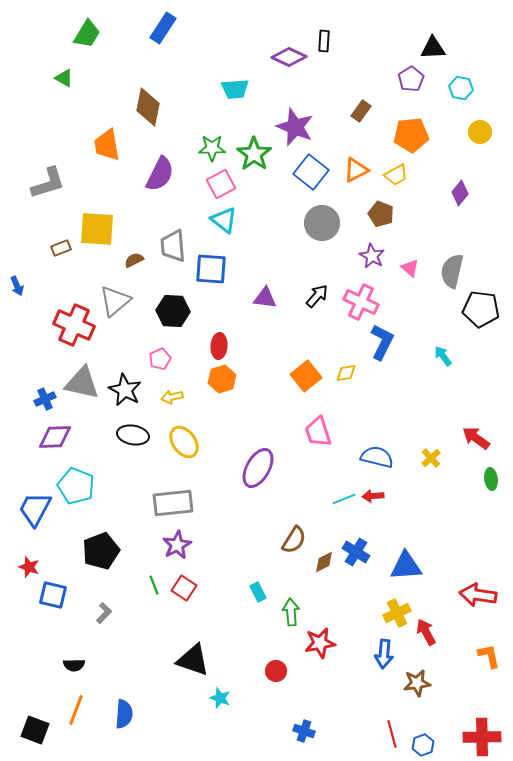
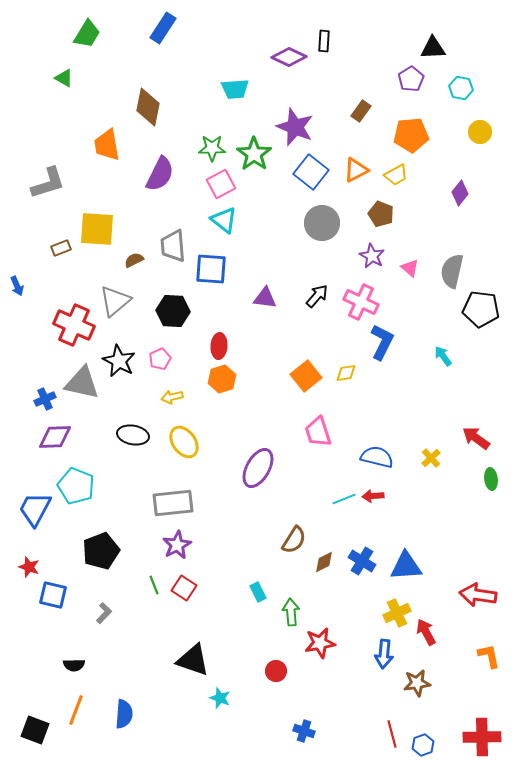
black star at (125, 390): moved 6 px left, 29 px up
blue cross at (356, 552): moved 6 px right, 9 px down
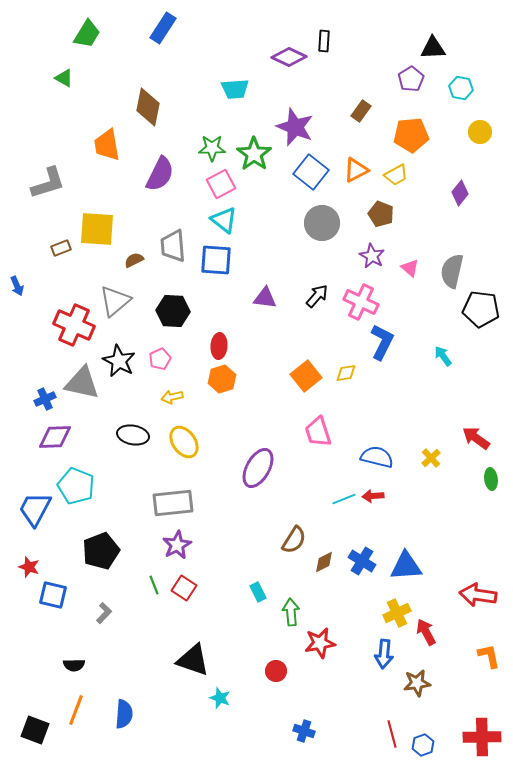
blue square at (211, 269): moved 5 px right, 9 px up
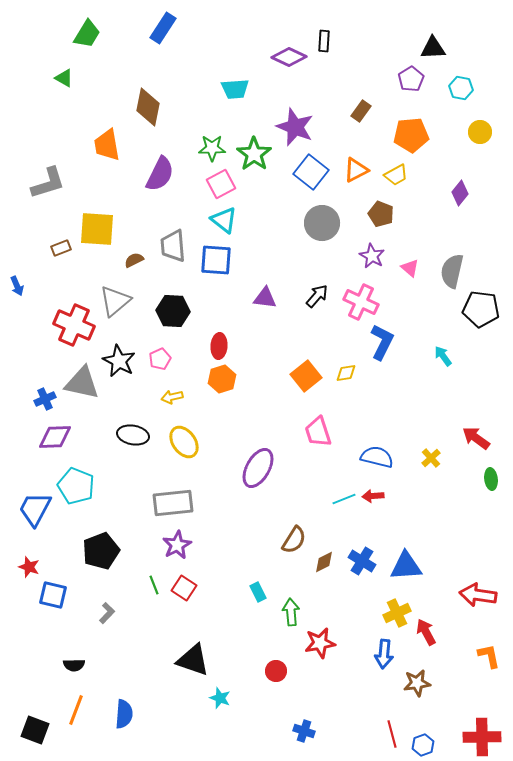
gray L-shape at (104, 613): moved 3 px right
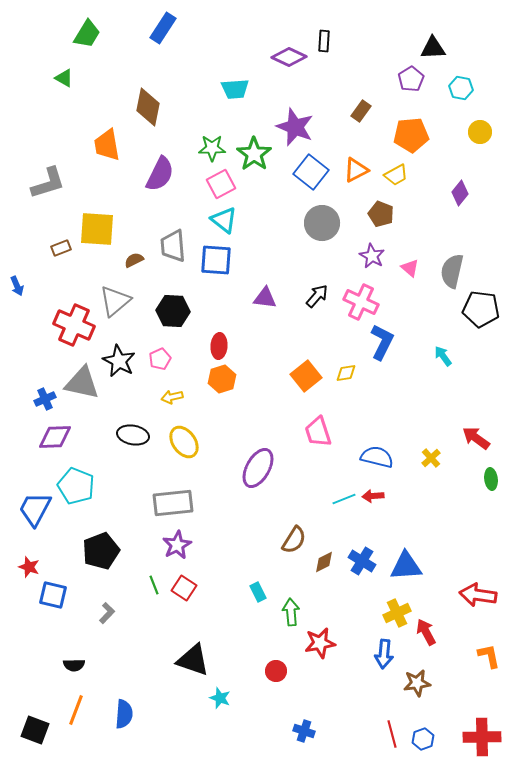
blue hexagon at (423, 745): moved 6 px up
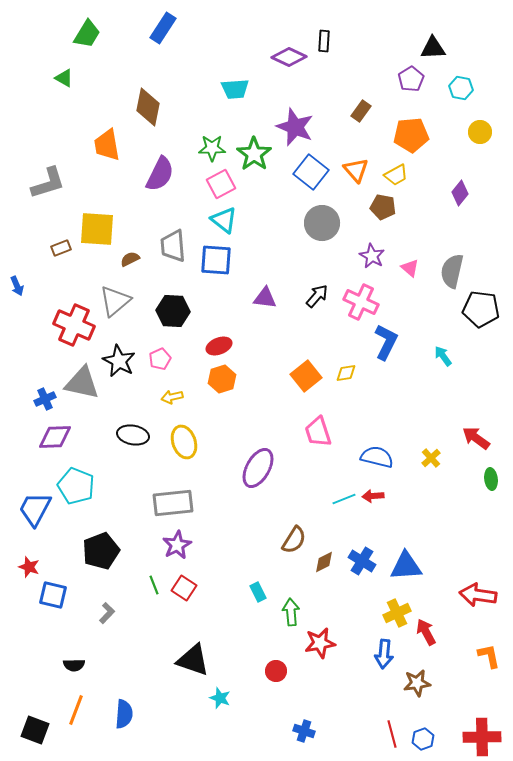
orange triangle at (356, 170): rotated 44 degrees counterclockwise
brown pentagon at (381, 214): moved 2 px right, 7 px up; rotated 10 degrees counterclockwise
brown semicircle at (134, 260): moved 4 px left, 1 px up
blue L-shape at (382, 342): moved 4 px right
red ellipse at (219, 346): rotated 65 degrees clockwise
yellow ellipse at (184, 442): rotated 16 degrees clockwise
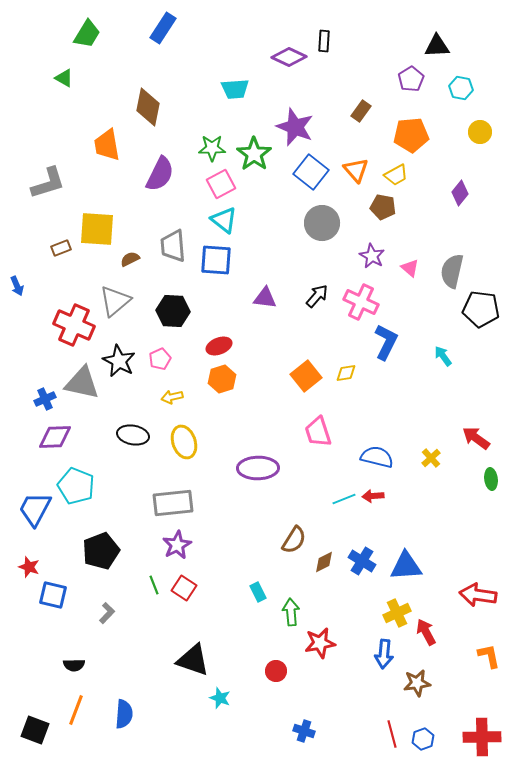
black triangle at (433, 48): moved 4 px right, 2 px up
purple ellipse at (258, 468): rotated 60 degrees clockwise
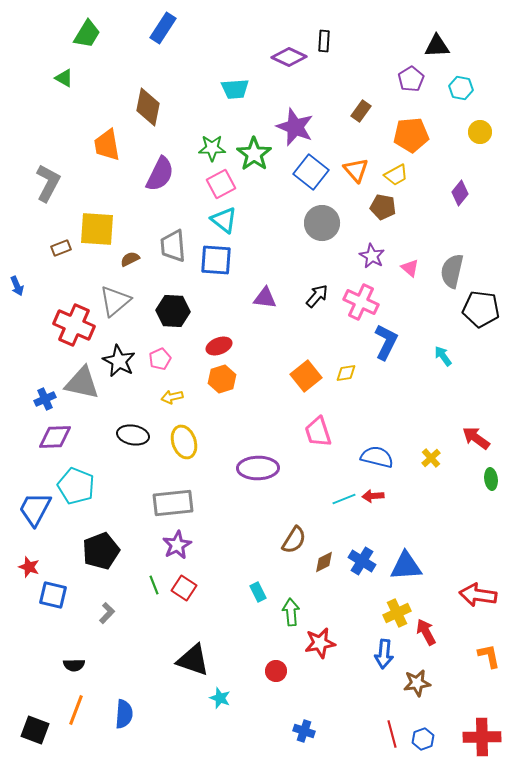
gray L-shape at (48, 183): rotated 45 degrees counterclockwise
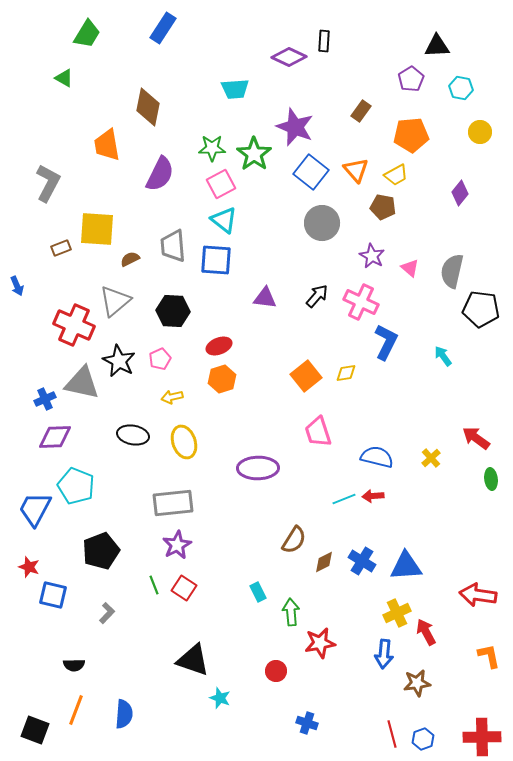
blue cross at (304, 731): moved 3 px right, 8 px up
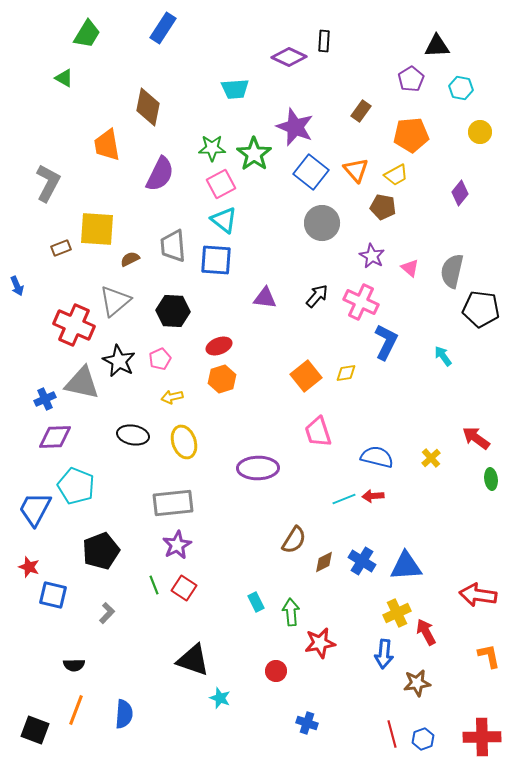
cyan rectangle at (258, 592): moved 2 px left, 10 px down
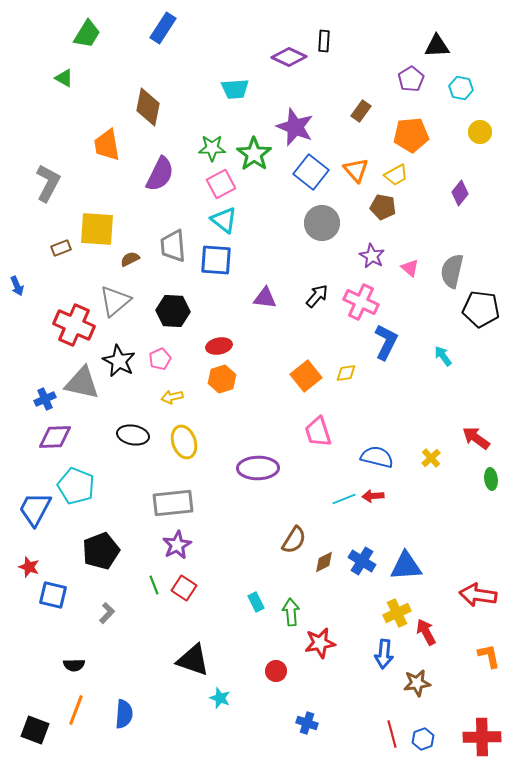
red ellipse at (219, 346): rotated 10 degrees clockwise
